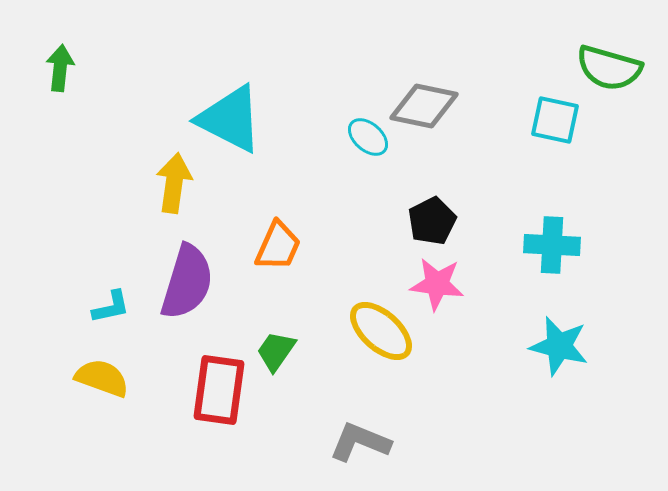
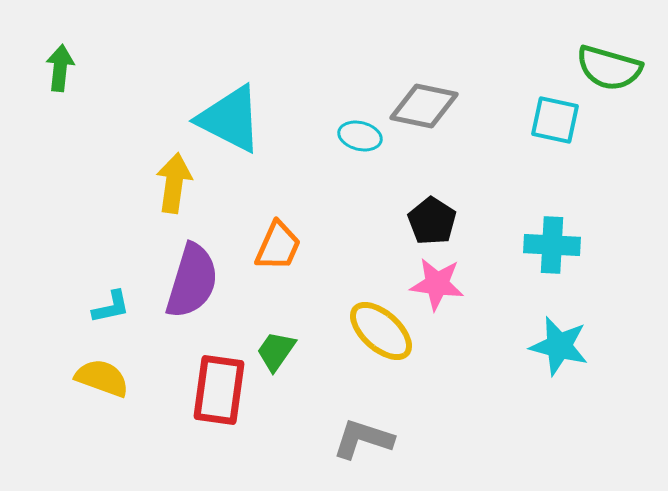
cyan ellipse: moved 8 px left, 1 px up; rotated 27 degrees counterclockwise
black pentagon: rotated 12 degrees counterclockwise
purple semicircle: moved 5 px right, 1 px up
gray L-shape: moved 3 px right, 3 px up; rotated 4 degrees counterclockwise
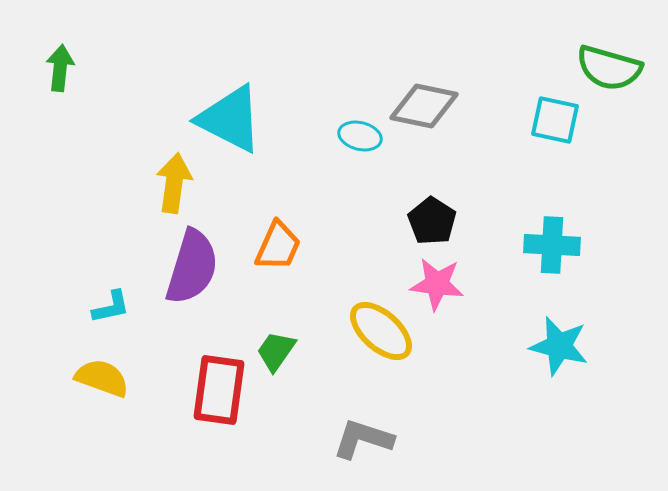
purple semicircle: moved 14 px up
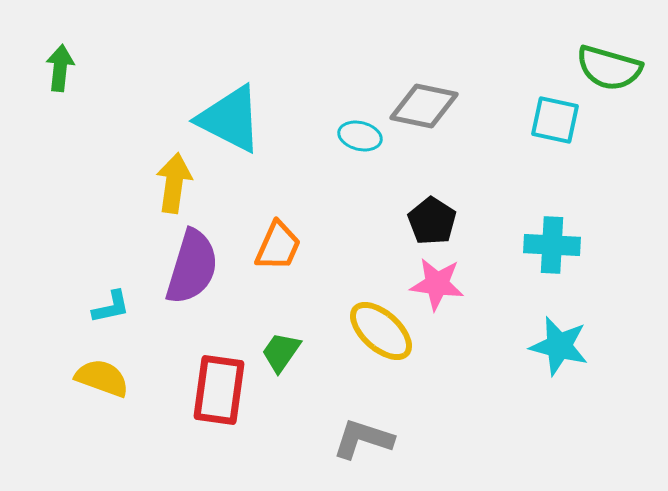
green trapezoid: moved 5 px right, 1 px down
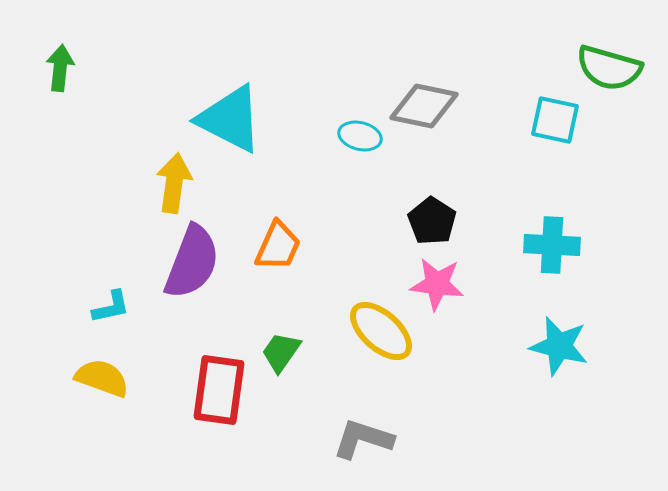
purple semicircle: moved 5 px up; rotated 4 degrees clockwise
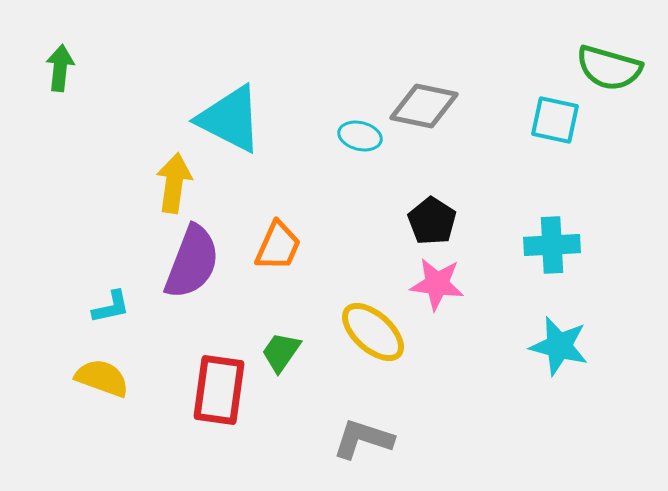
cyan cross: rotated 6 degrees counterclockwise
yellow ellipse: moved 8 px left, 1 px down
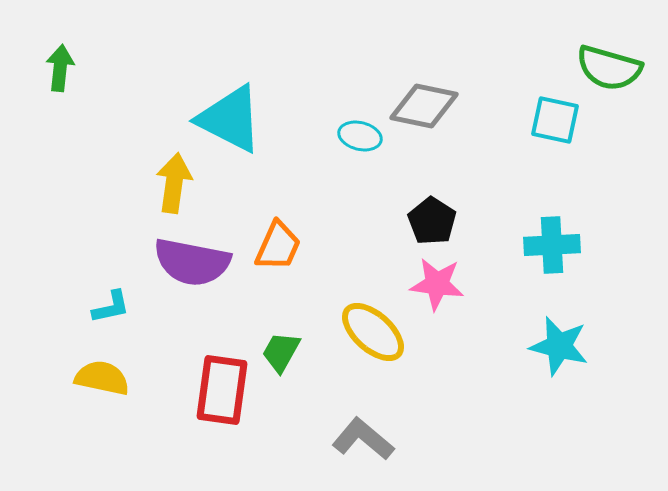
purple semicircle: rotated 80 degrees clockwise
green trapezoid: rotated 6 degrees counterclockwise
yellow semicircle: rotated 8 degrees counterclockwise
red rectangle: moved 3 px right
gray L-shape: rotated 22 degrees clockwise
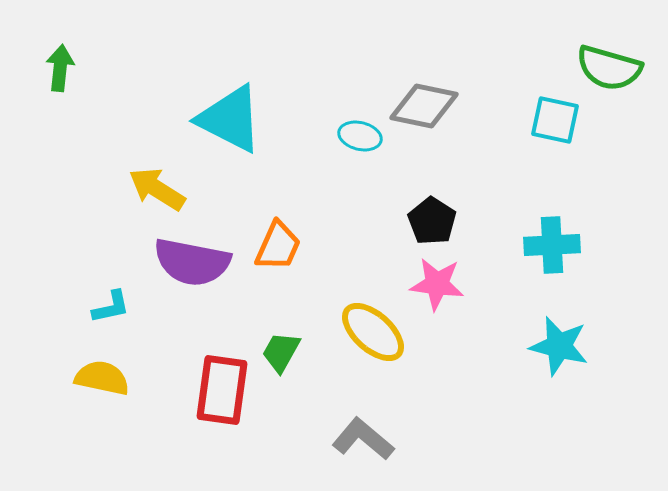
yellow arrow: moved 17 px left, 6 px down; rotated 66 degrees counterclockwise
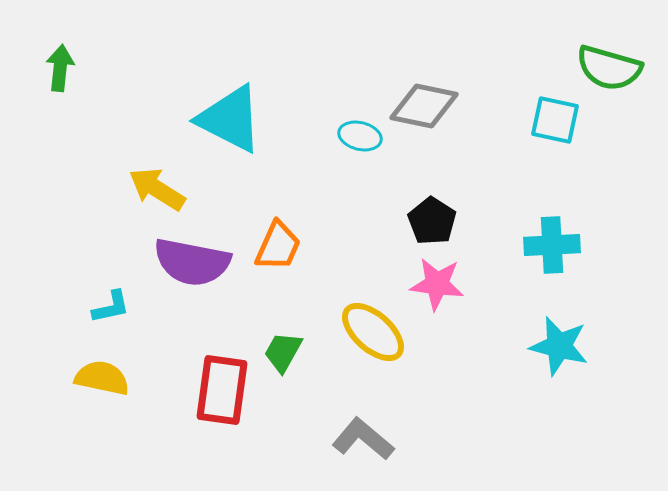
green trapezoid: moved 2 px right
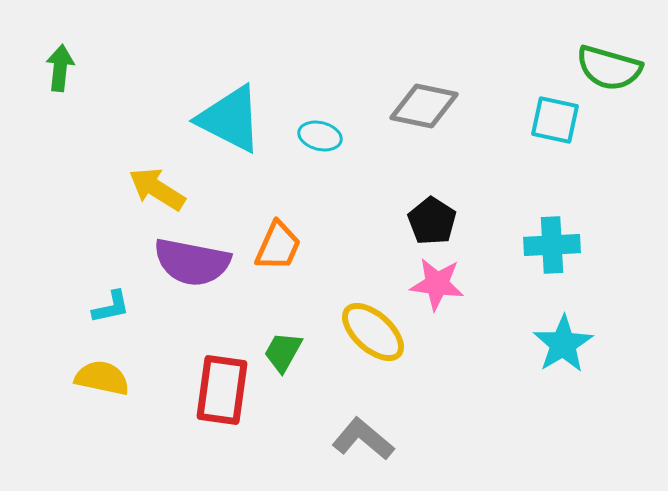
cyan ellipse: moved 40 px left
cyan star: moved 4 px right, 2 px up; rotated 26 degrees clockwise
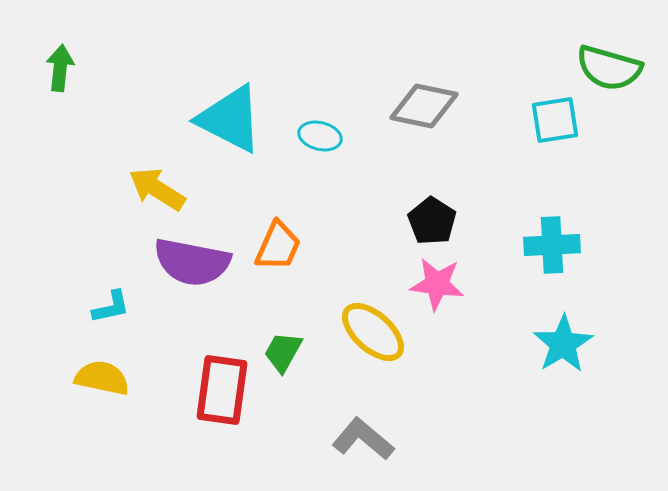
cyan square: rotated 21 degrees counterclockwise
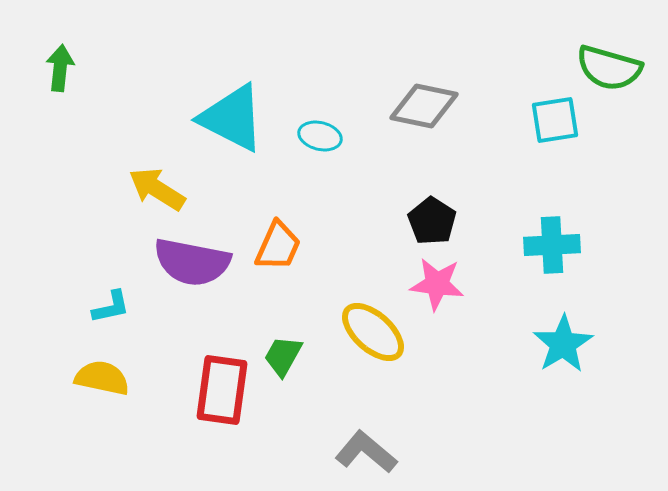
cyan triangle: moved 2 px right, 1 px up
green trapezoid: moved 4 px down
gray L-shape: moved 3 px right, 13 px down
